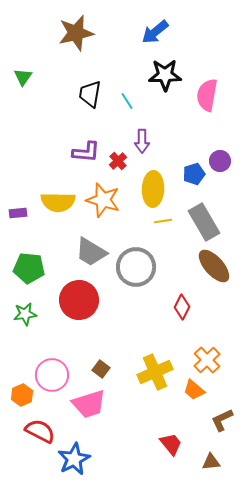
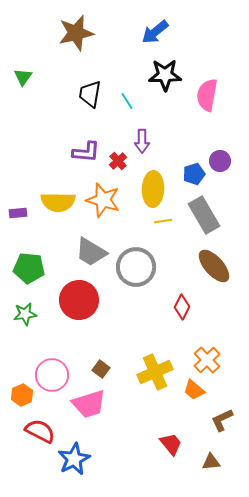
gray rectangle: moved 7 px up
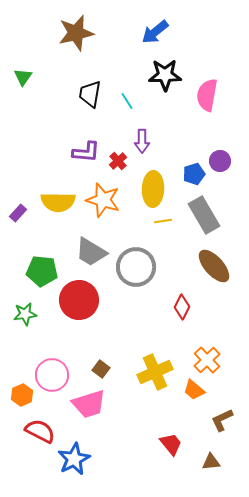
purple rectangle: rotated 42 degrees counterclockwise
green pentagon: moved 13 px right, 3 px down
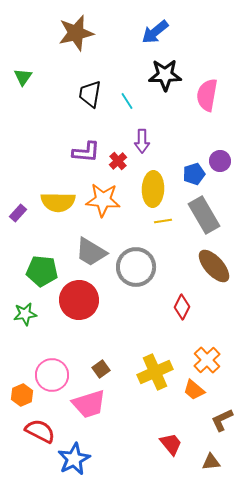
orange star: rotated 12 degrees counterclockwise
brown square: rotated 18 degrees clockwise
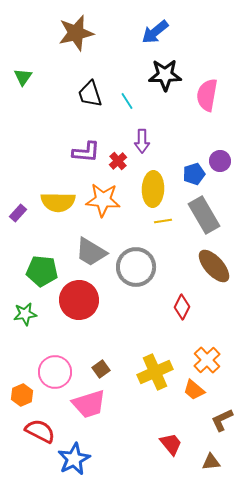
black trapezoid: rotated 28 degrees counterclockwise
pink circle: moved 3 px right, 3 px up
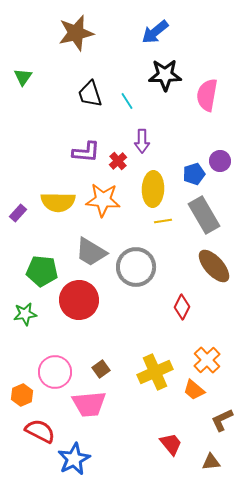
pink trapezoid: rotated 12 degrees clockwise
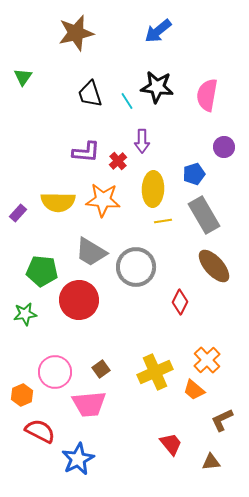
blue arrow: moved 3 px right, 1 px up
black star: moved 8 px left, 12 px down; rotated 8 degrees clockwise
purple circle: moved 4 px right, 14 px up
red diamond: moved 2 px left, 5 px up
blue star: moved 4 px right
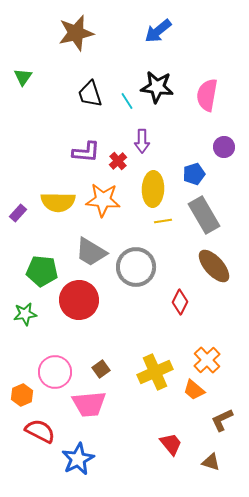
brown triangle: rotated 24 degrees clockwise
